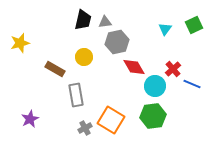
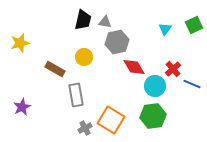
gray triangle: rotated 16 degrees clockwise
purple star: moved 8 px left, 12 px up
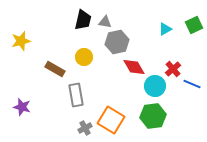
cyan triangle: rotated 24 degrees clockwise
yellow star: moved 1 px right, 2 px up
purple star: rotated 30 degrees counterclockwise
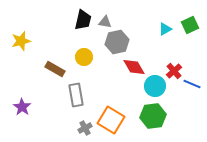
green square: moved 4 px left
red cross: moved 1 px right, 2 px down
purple star: rotated 18 degrees clockwise
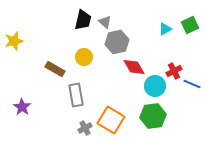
gray triangle: rotated 32 degrees clockwise
yellow star: moved 7 px left
red cross: rotated 14 degrees clockwise
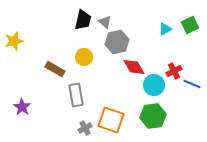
cyan circle: moved 1 px left, 1 px up
orange square: rotated 12 degrees counterclockwise
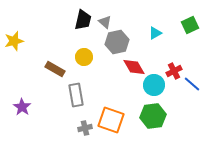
cyan triangle: moved 10 px left, 4 px down
blue line: rotated 18 degrees clockwise
gray cross: rotated 16 degrees clockwise
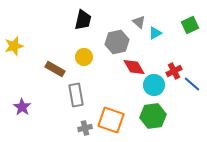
gray triangle: moved 34 px right
yellow star: moved 5 px down
